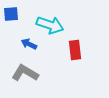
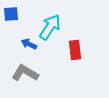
cyan arrow: moved 2 px down; rotated 76 degrees counterclockwise
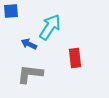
blue square: moved 3 px up
red rectangle: moved 8 px down
gray L-shape: moved 5 px right, 1 px down; rotated 24 degrees counterclockwise
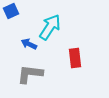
blue square: rotated 21 degrees counterclockwise
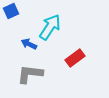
red rectangle: rotated 60 degrees clockwise
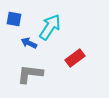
blue square: moved 3 px right, 8 px down; rotated 35 degrees clockwise
blue arrow: moved 1 px up
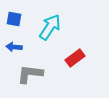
blue arrow: moved 15 px left, 4 px down; rotated 21 degrees counterclockwise
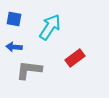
gray L-shape: moved 1 px left, 4 px up
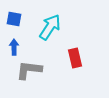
blue arrow: rotated 84 degrees clockwise
red rectangle: rotated 66 degrees counterclockwise
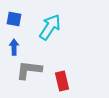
red rectangle: moved 13 px left, 23 px down
